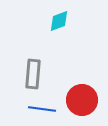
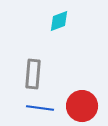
red circle: moved 6 px down
blue line: moved 2 px left, 1 px up
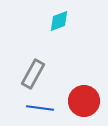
gray rectangle: rotated 24 degrees clockwise
red circle: moved 2 px right, 5 px up
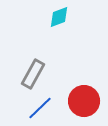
cyan diamond: moved 4 px up
blue line: rotated 52 degrees counterclockwise
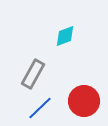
cyan diamond: moved 6 px right, 19 px down
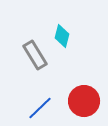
cyan diamond: moved 3 px left; rotated 55 degrees counterclockwise
gray rectangle: moved 2 px right, 19 px up; rotated 60 degrees counterclockwise
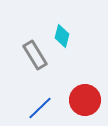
red circle: moved 1 px right, 1 px up
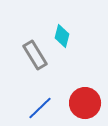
red circle: moved 3 px down
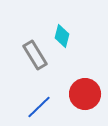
red circle: moved 9 px up
blue line: moved 1 px left, 1 px up
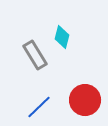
cyan diamond: moved 1 px down
red circle: moved 6 px down
